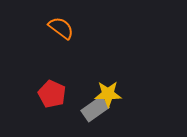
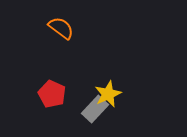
yellow star: rotated 24 degrees counterclockwise
gray rectangle: rotated 12 degrees counterclockwise
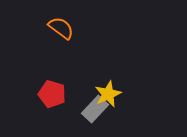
red pentagon: rotated 8 degrees counterclockwise
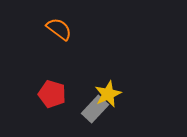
orange semicircle: moved 2 px left, 1 px down
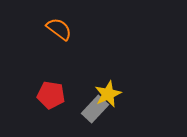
red pentagon: moved 1 px left, 1 px down; rotated 8 degrees counterclockwise
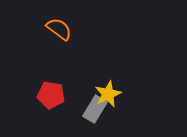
gray rectangle: rotated 12 degrees counterclockwise
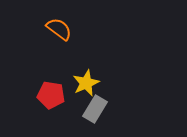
yellow star: moved 22 px left, 11 px up
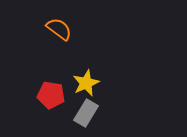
gray rectangle: moved 9 px left, 4 px down
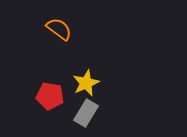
red pentagon: moved 1 px left, 1 px down
